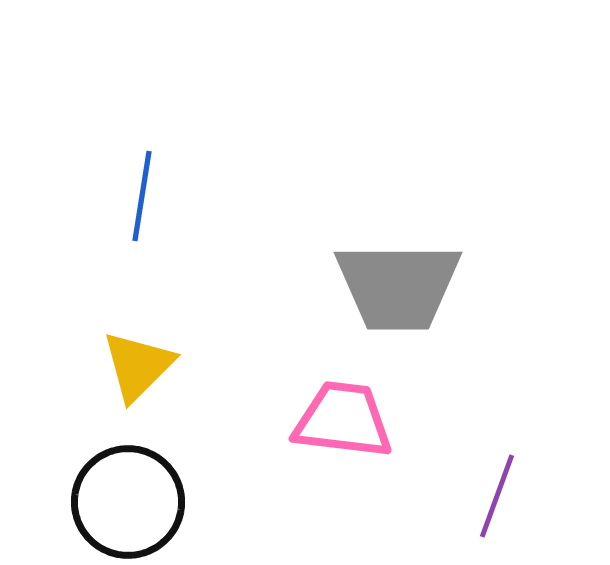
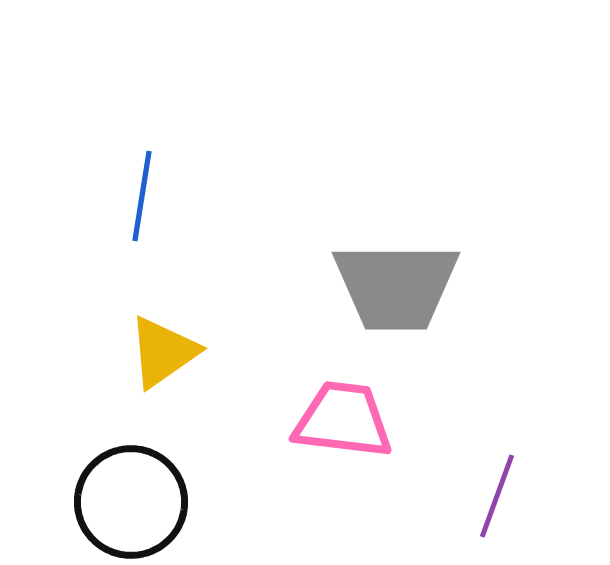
gray trapezoid: moved 2 px left
yellow triangle: moved 25 px right, 14 px up; rotated 10 degrees clockwise
black circle: moved 3 px right
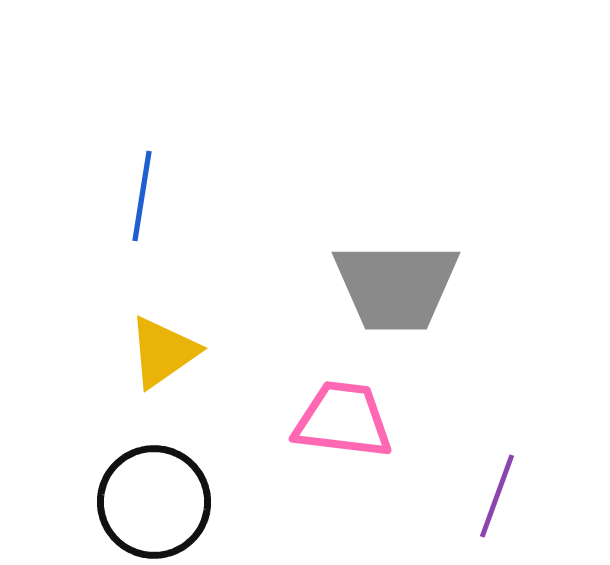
black circle: moved 23 px right
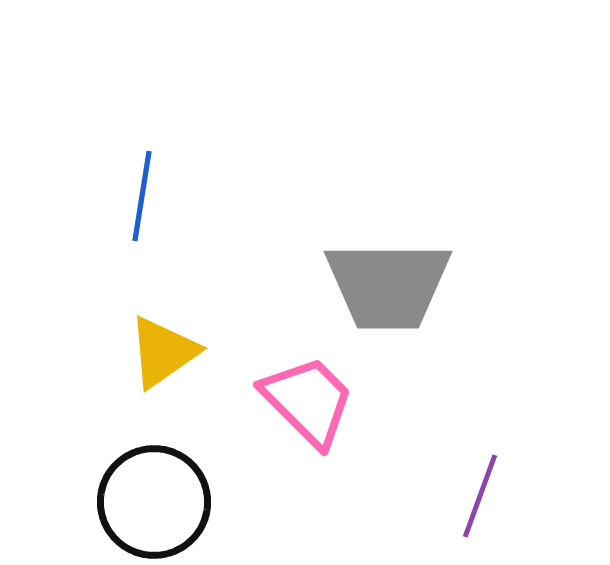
gray trapezoid: moved 8 px left, 1 px up
pink trapezoid: moved 35 px left, 19 px up; rotated 38 degrees clockwise
purple line: moved 17 px left
